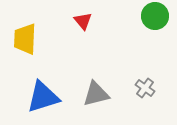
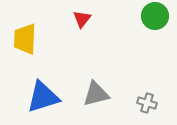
red triangle: moved 1 px left, 2 px up; rotated 18 degrees clockwise
gray cross: moved 2 px right, 15 px down; rotated 18 degrees counterclockwise
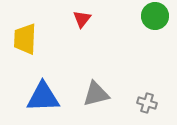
blue triangle: rotated 15 degrees clockwise
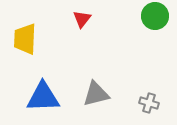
gray cross: moved 2 px right
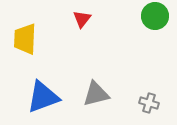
blue triangle: rotated 18 degrees counterclockwise
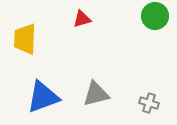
red triangle: rotated 36 degrees clockwise
